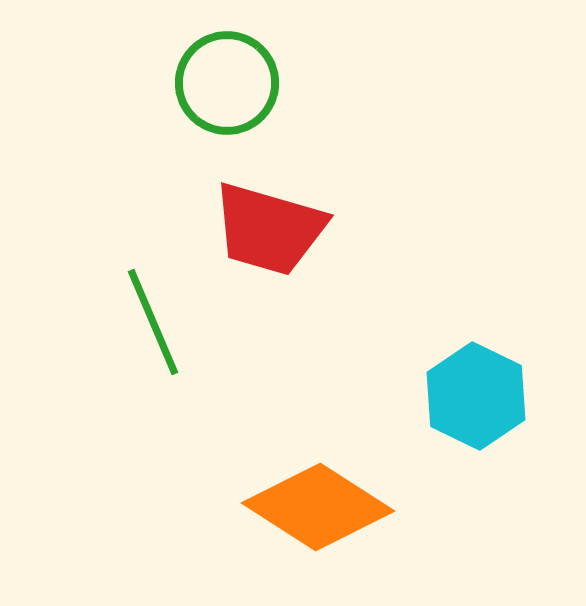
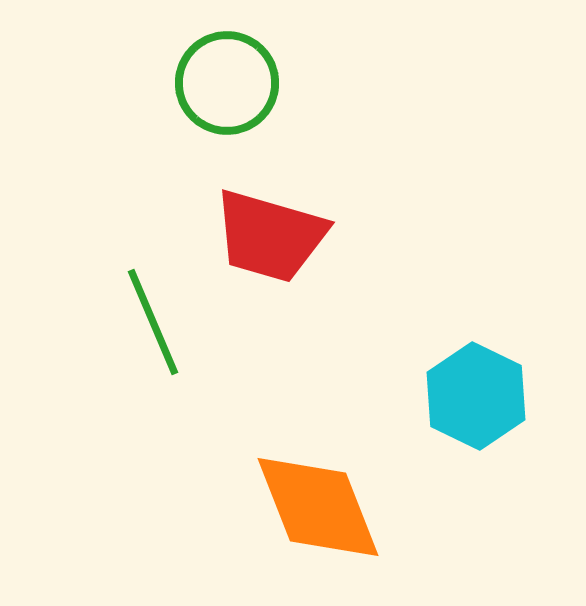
red trapezoid: moved 1 px right, 7 px down
orange diamond: rotated 36 degrees clockwise
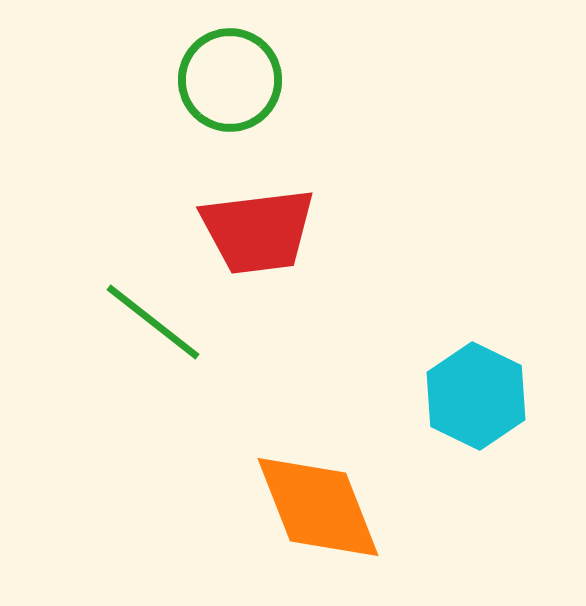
green circle: moved 3 px right, 3 px up
red trapezoid: moved 12 px left, 5 px up; rotated 23 degrees counterclockwise
green line: rotated 29 degrees counterclockwise
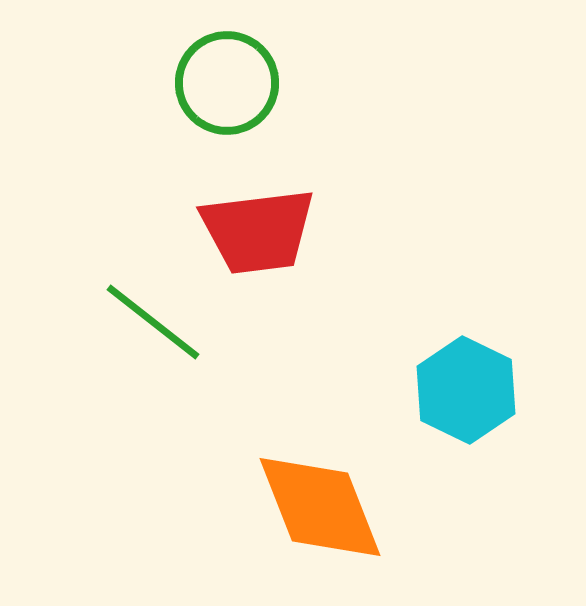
green circle: moved 3 px left, 3 px down
cyan hexagon: moved 10 px left, 6 px up
orange diamond: moved 2 px right
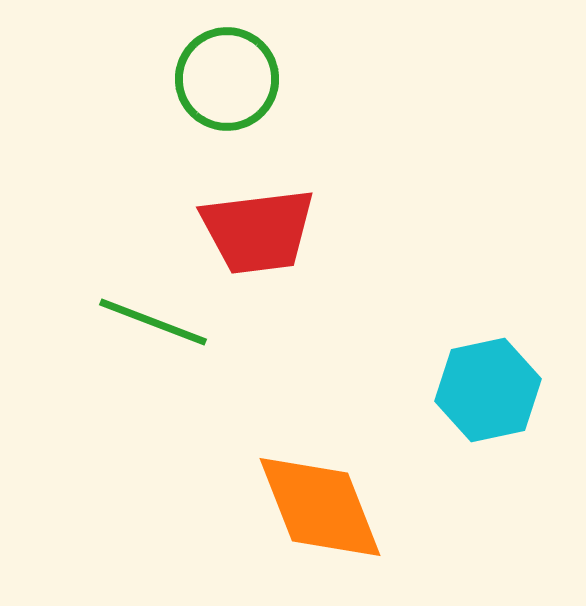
green circle: moved 4 px up
green line: rotated 17 degrees counterclockwise
cyan hexagon: moved 22 px right; rotated 22 degrees clockwise
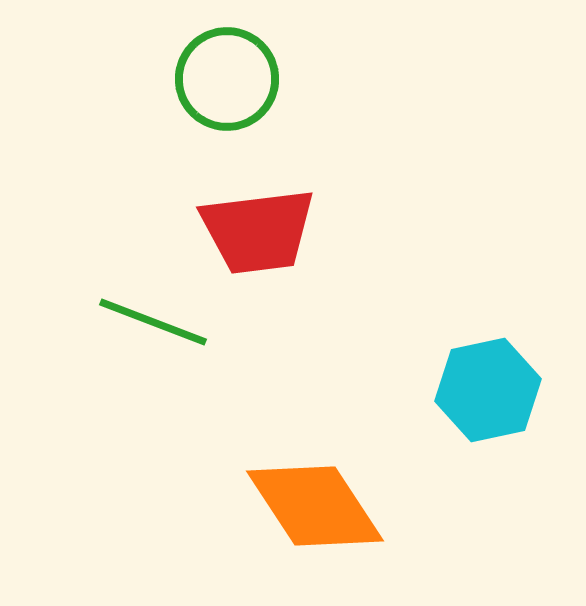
orange diamond: moved 5 px left, 1 px up; rotated 12 degrees counterclockwise
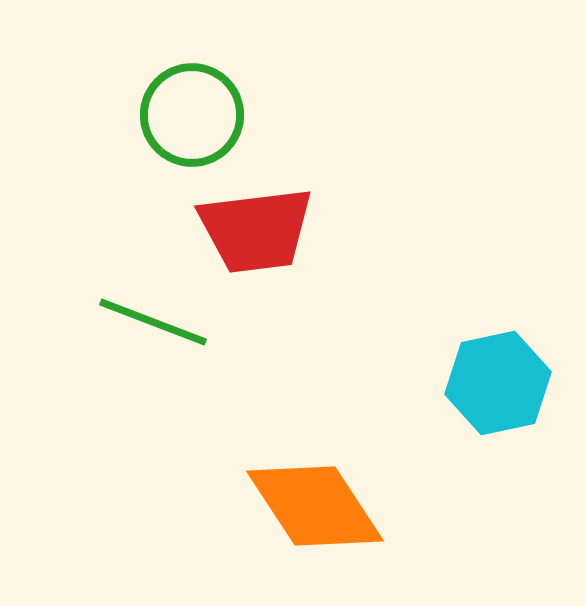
green circle: moved 35 px left, 36 px down
red trapezoid: moved 2 px left, 1 px up
cyan hexagon: moved 10 px right, 7 px up
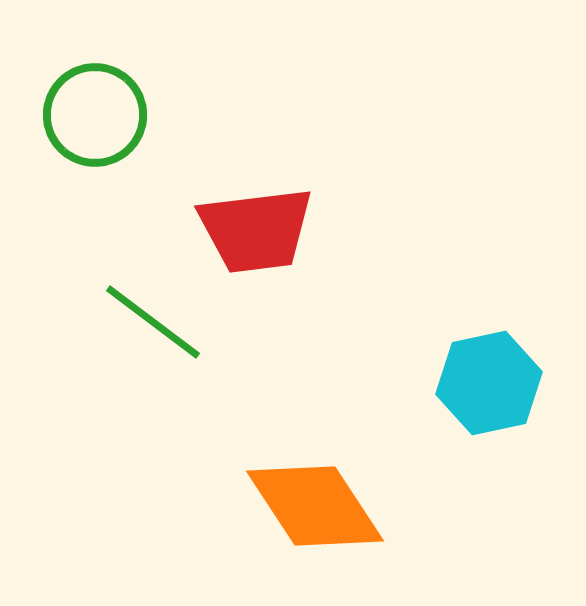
green circle: moved 97 px left
green line: rotated 16 degrees clockwise
cyan hexagon: moved 9 px left
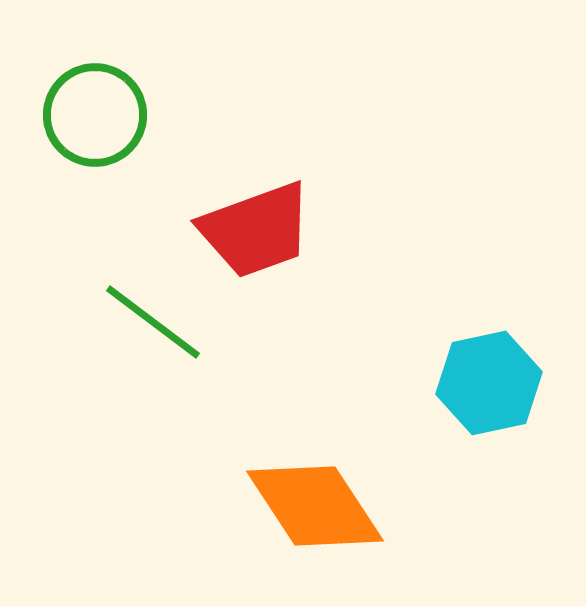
red trapezoid: rotated 13 degrees counterclockwise
